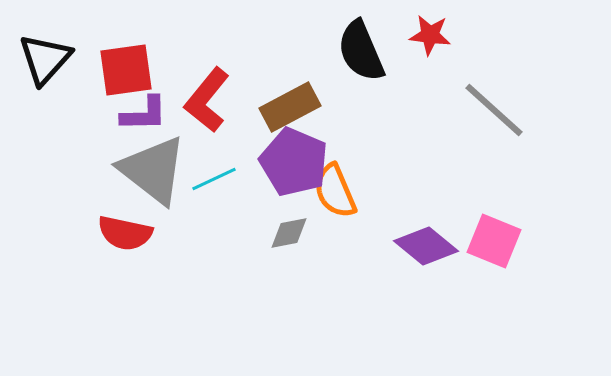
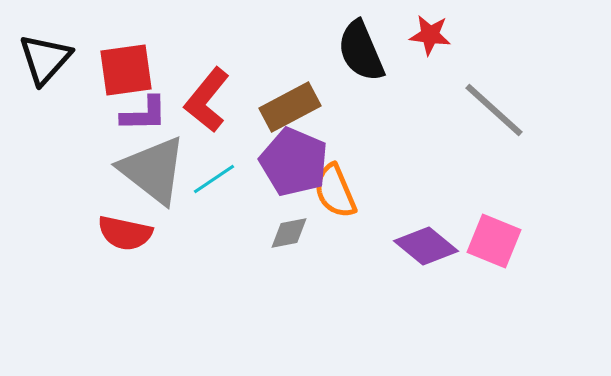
cyan line: rotated 9 degrees counterclockwise
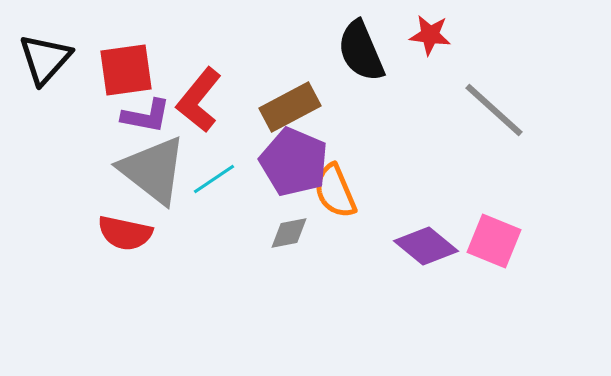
red L-shape: moved 8 px left
purple L-shape: moved 2 px right, 2 px down; rotated 12 degrees clockwise
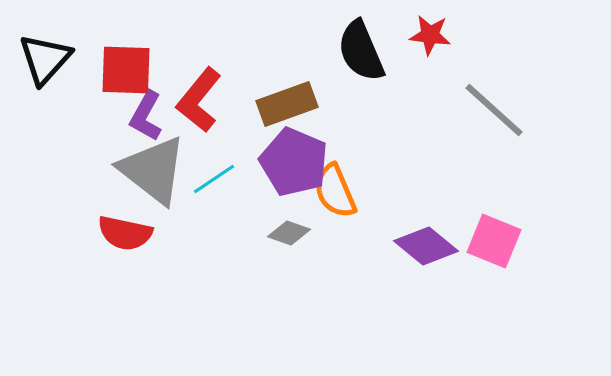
red square: rotated 10 degrees clockwise
brown rectangle: moved 3 px left, 3 px up; rotated 8 degrees clockwise
purple L-shape: rotated 108 degrees clockwise
gray diamond: rotated 30 degrees clockwise
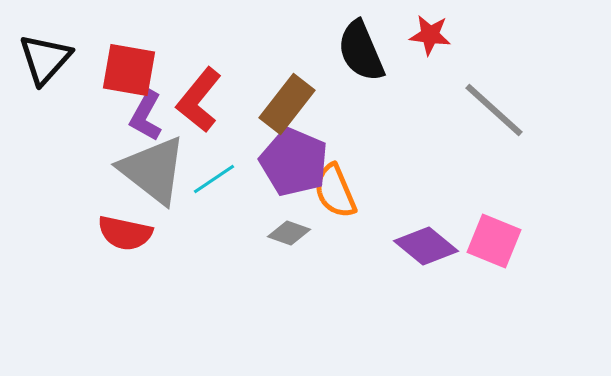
red square: moved 3 px right; rotated 8 degrees clockwise
brown rectangle: rotated 32 degrees counterclockwise
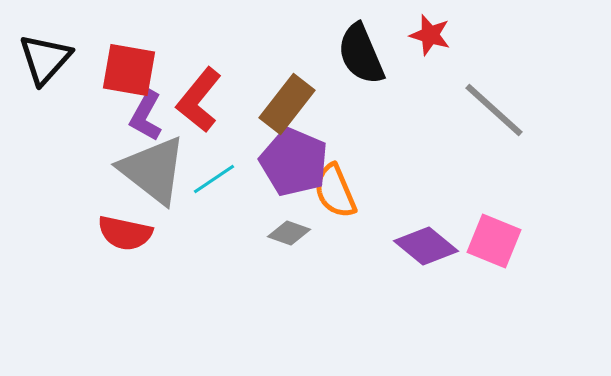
red star: rotated 9 degrees clockwise
black semicircle: moved 3 px down
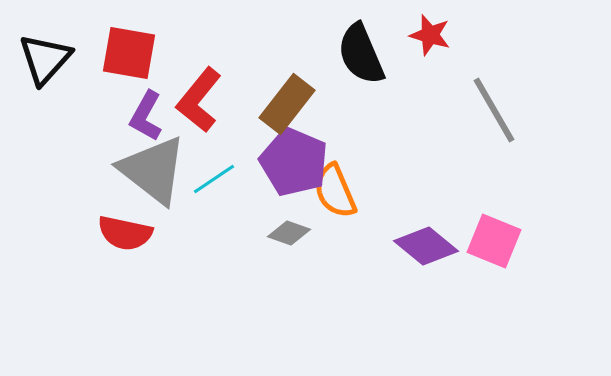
red square: moved 17 px up
gray line: rotated 18 degrees clockwise
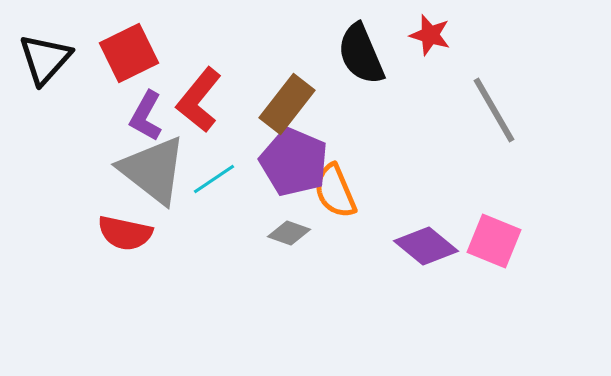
red square: rotated 36 degrees counterclockwise
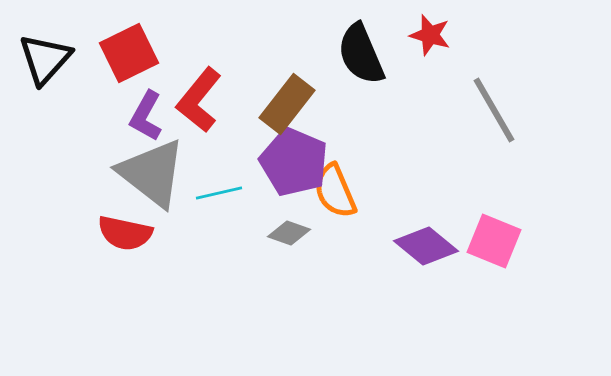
gray triangle: moved 1 px left, 3 px down
cyan line: moved 5 px right, 14 px down; rotated 21 degrees clockwise
